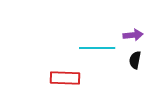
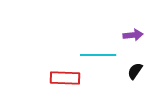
cyan line: moved 1 px right, 7 px down
black semicircle: moved 11 px down; rotated 24 degrees clockwise
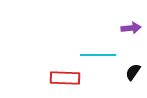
purple arrow: moved 2 px left, 7 px up
black semicircle: moved 2 px left, 1 px down
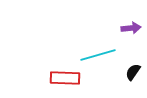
cyan line: rotated 16 degrees counterclockwise
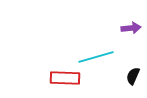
cyan line: moved 2 px left, 2 px down
black semicircle: moved 4 px down; rotated 12 degrees counterclockwise
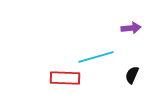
black semicircle: moved 1 px left, 1 px up
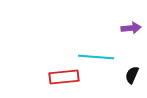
cyan line: rotated 20 degrees clockwise
red rectangle: moved 1 px left, 1 px up; rotated 8 degrees counterclockwise
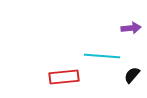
cyan line: moved 6 px right, 1 px up
black semicircle: rotated 18 degrees clockwise
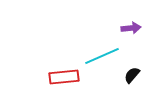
cyan line: rotated 28 degrees counterclockwise
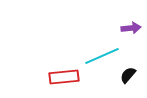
black semicircle: moved 4 px left
